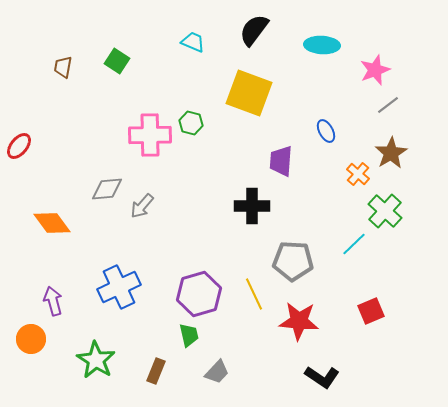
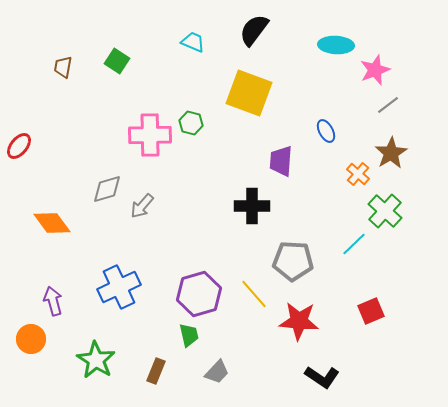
cyan ellipse: moved 14 px right
gray diamond: rotated 12 degrees counterclockwise
yellow line: rotated 16 degrees counterclockwise
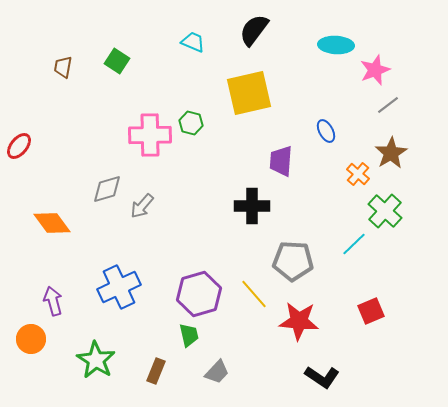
yellow square: rotated 33 degrees counterclockwise
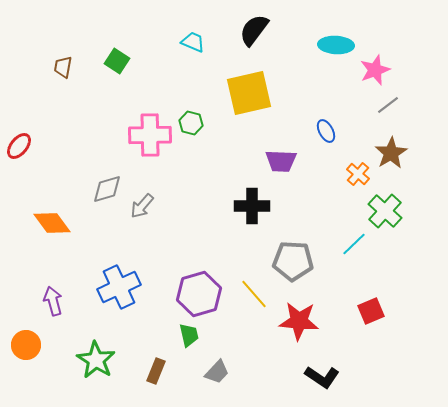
purple trapezoid: rotated 92 degrees counterclockwise
orange circle: moved 5 px left, 6 px down
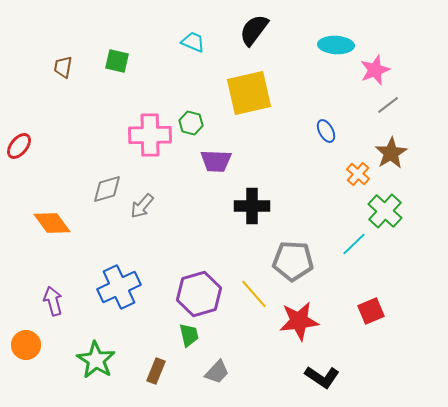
green square: rotated 20 degrees counterclockwise
purple trapezoid: moved 65 px left
red star: rotated 12 degrees counterclockwise
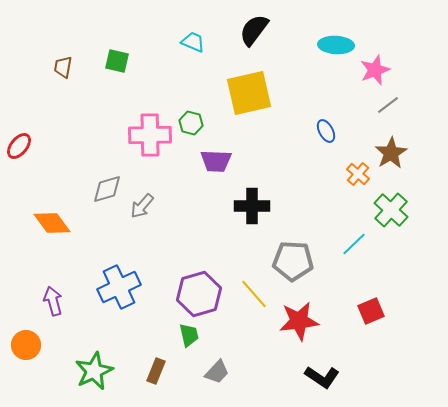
green cross: moved 6 px right, 1 px up
green star: moved 2 px left, 11 px down; rotated 15 degrees clockwise
